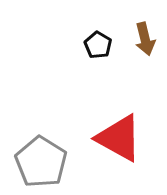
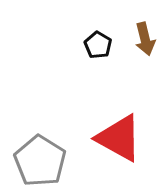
gray pentagon: moved 1 px left, 1 px up
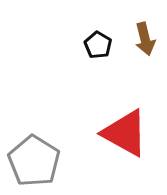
red triangle: moved 6 px right, 5 px up
gray pentagon: moved 6 px left
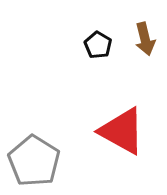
red triangle: moved 3 px left, 2 px up
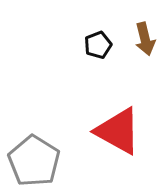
black pentagon: rotated 20 degrees clockwise
red triangle: moved 4 px left
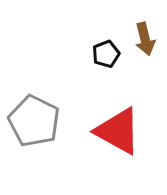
black pentagon: moved 8 px right, 9 px down
gray pentagon: moved 40 px up; rotated 6 degrees counterclockwise
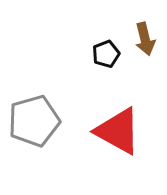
gray pentagon: rotated 30 degrees clockwise
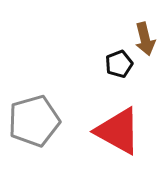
black pentagon: moved 13 px right, 10 px down
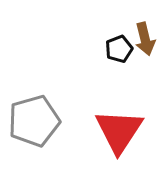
black pentagon: moved 15 px up
red triangle: moved 1 px right; rotated 34 degrees clockwise
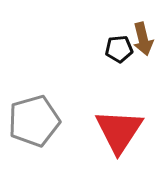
brown arrow: moved 2 px left
black pentagon: rotated 16 degrees clockwise
